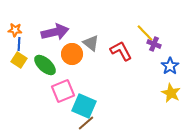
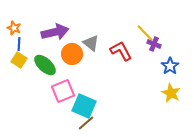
orange star: moved 1 px left, 2 px up; rotated 16 degrees clockwise
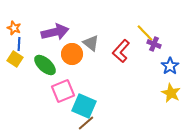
red L-shape: rotated 110 degrees counterclockwise
yellow square: moved 4 px left, 1 px up
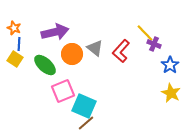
gray triangle: moved 4 px right, 5 px down
blue star: moved 1 px up
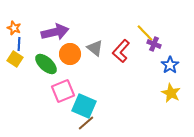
orange circle: moved 2 px left
green ellipse: moved 1 px right, 1 px up
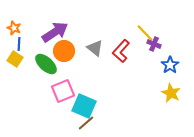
purple arrow: rotated 20 degrees counterclockwise
orange circle: moved 6 px left, 3 px up
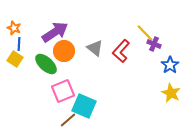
brown line: moved 18 px left, 3 px up
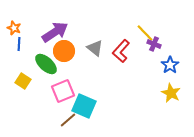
yellow square: moved 8 px right, 22 px down
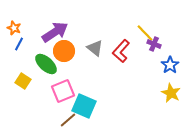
blue line: rotated 24 degrees clockwise
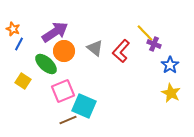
orange star: moved 1 px left, 1 px down
brown line: rotated 18 degrees clockwise
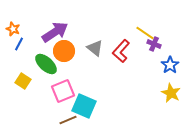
yellow line: rotated 12 degrees counterclockwise
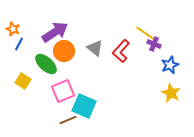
blue star: rotated 12 degrees clockwise
